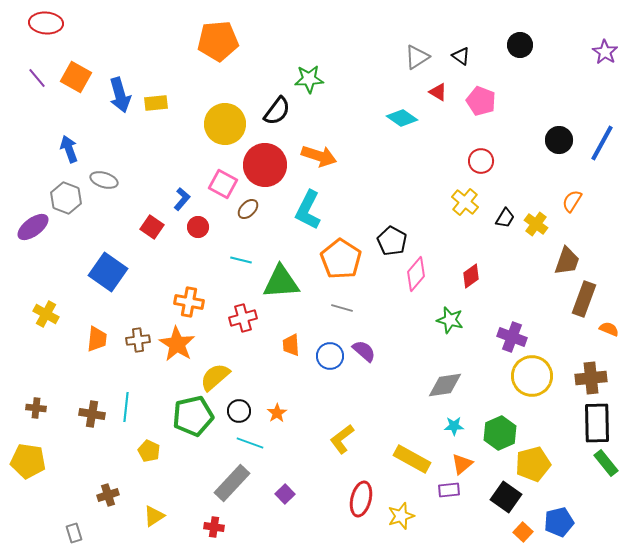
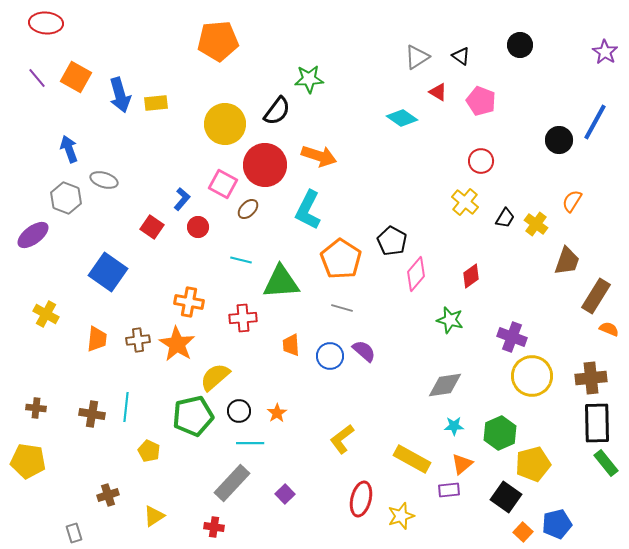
blue line at (602, 143): moved 7 px left, 21 px up
purple ellipse at (33, 227): moved 8 px down
brown rectangle at (584, 299): moved 12 px right, 3 px up; rotated 12 degrees clockwise
red cross at (243, 318): rotated 12 degrees clockwise
cyan line at (250, 443): rotated 20 degrees counterclockwise
blue pentagon at (559, 522): moved 2 px left, 2 px down
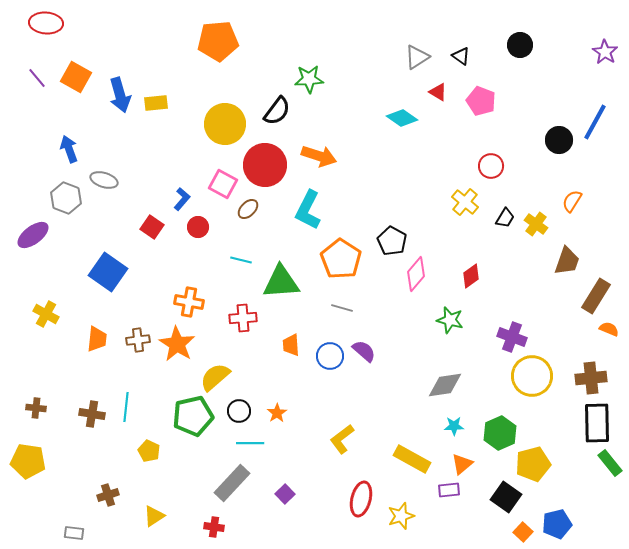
red circle at (481, 161): moved 10 px right, 5 px down
green rectangle at (606, 463): moved 4 px right
gray rectangle at (74, 533): rotated 66 degrees counterclockwise
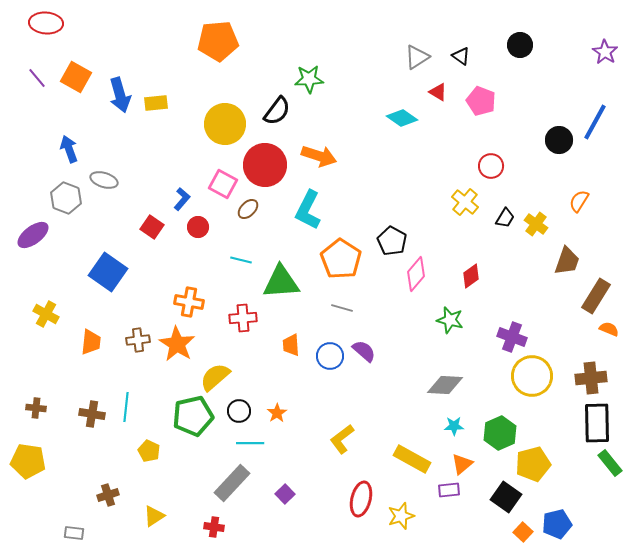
orange semicircle at (572, 201): moved 7 px right
orange trapezoid at (97, 339): moved 6 px left, 3 px down
gray diamond at (445, 385): rotated 12 degrees clockwise
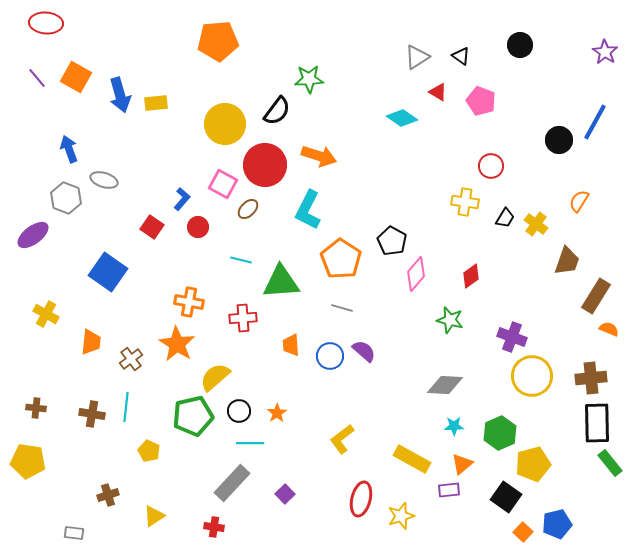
yellow cross at (465, 202): rotated 32 degrees counterclockwise
brown cross at (138, 340): moved 7 px left, 19 px down; rotated 30 degrees counterclockwise
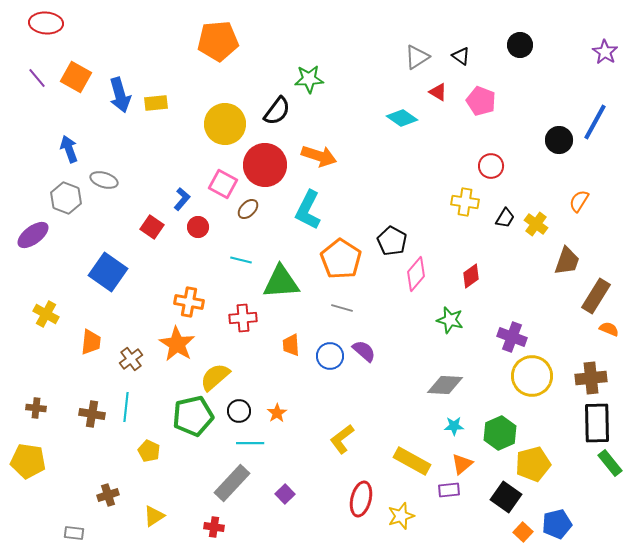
yellow rectangle at (412, 459): moved 2 px down
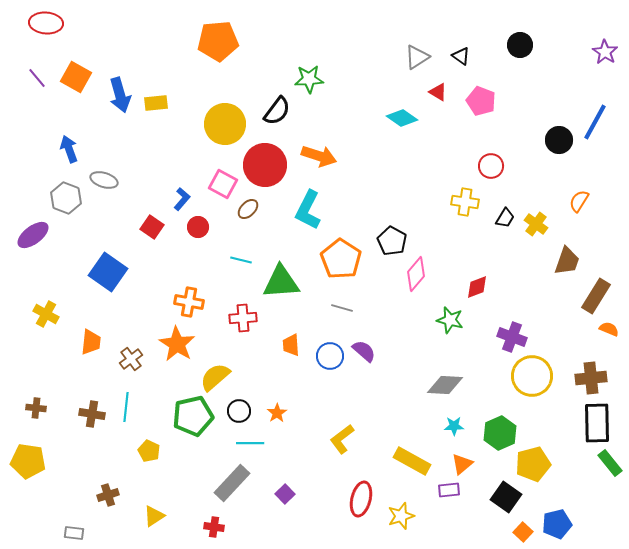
red diamond at (471, 276): moved 6 px right, 11 px down; rotated 15 degrees clockwise
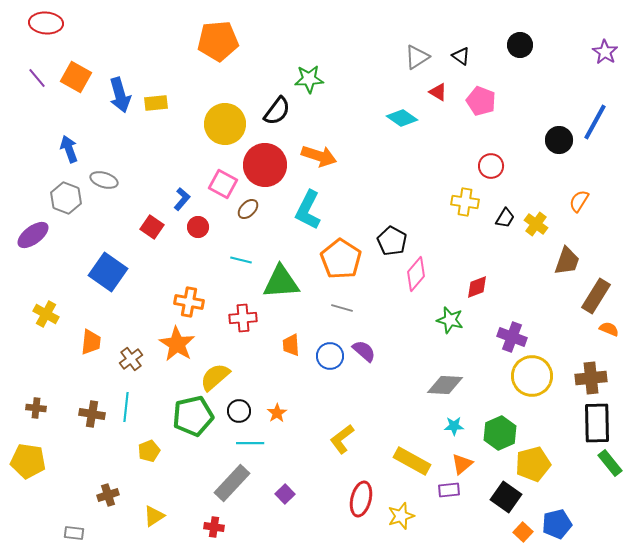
yellow pentagon at (149, 451): rotated 25 degrees clockwise
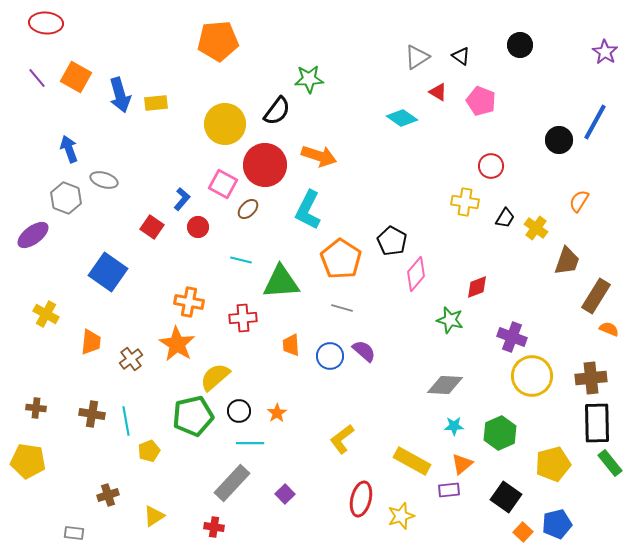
yellow cross at (536, 224): moved 4 px down
cyan line at (126, 407): moved 14 px down; rotated 16 degrees counterclockwise
yellow pentagon at (533, 464): moved 20 px right
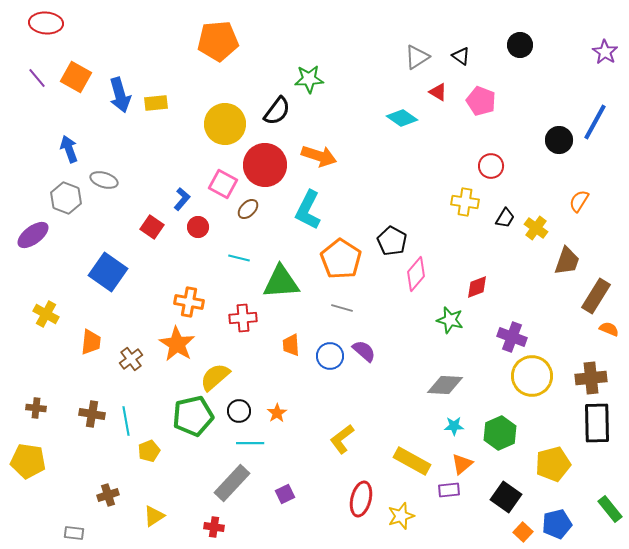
cyan line at (241, 260): moved 2 px left, 2 px up
green rectangle at (610, 463): moved 46 px down
purple square at (285, 494): rotated 18 degrees clockwise
